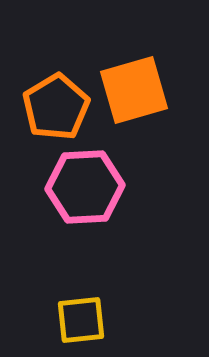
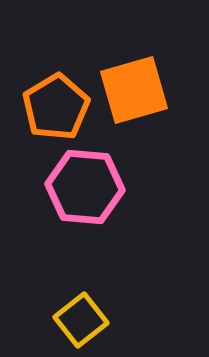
pink hexagon: rotated 8 degrees clockwise
yellow square: rotated 32 degrees counterclockwise
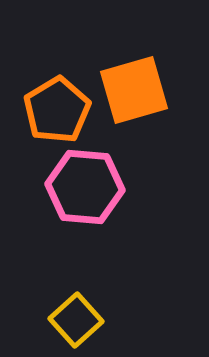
orange pentagon: moved 1 px right, 3 px down
yellow square: moved 5 px left; rotated 4 degrees counterclockwise
